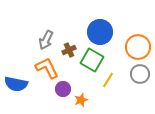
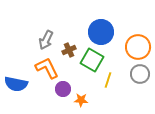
blue circle: moved 1 px right
yellow line: rotated 14 degrees counterclockwise
orange star: rotated 24 degrees clockwise
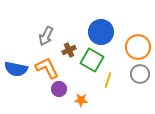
gray arrow: moved 4 px up
blue semicircle: moved 15 px up
purple circle: moved 4 px left
